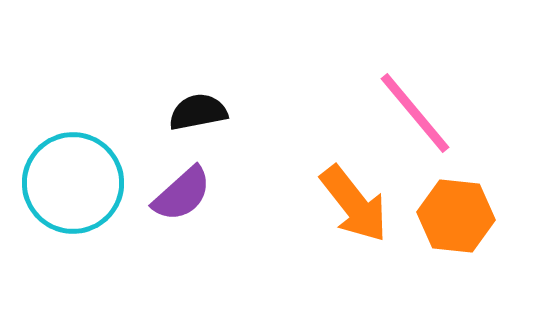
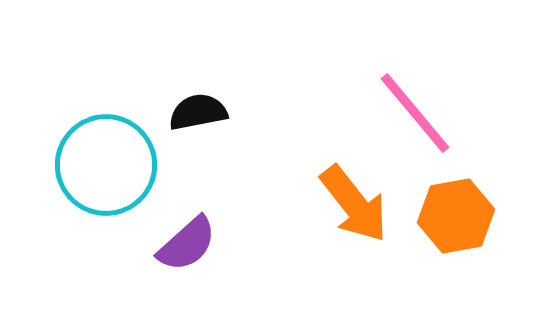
cyan circle: moved 33 px right, 18 px up
purple semicircle: moved 5 px right, 50 px down
orange hexagon: rotated 16 degrees counterclockwise
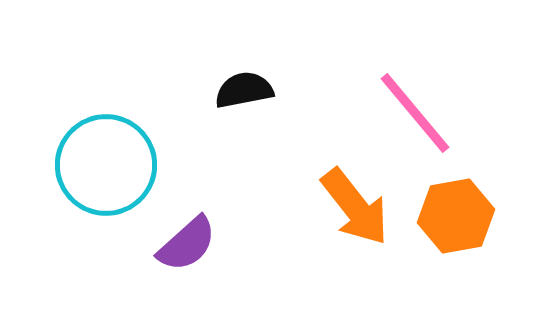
black semicircle: moved 46 px right, 22 px up
orange arrow: moved 1 px right, 3 px down
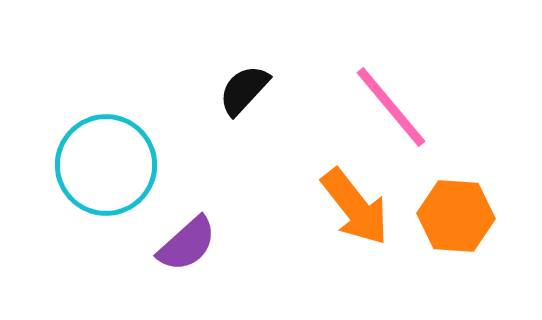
black semicircle: rotated 36 degrees counterclockwise
pink line: moved 24 px left, 6 px up
orange hexagon: rotated 14 degrees clockwise
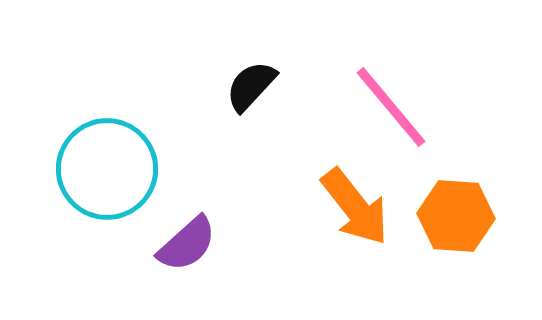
black semicircle: moved 7 px right, 4 px up
cyan circle: moved 1 px right, 4 px down
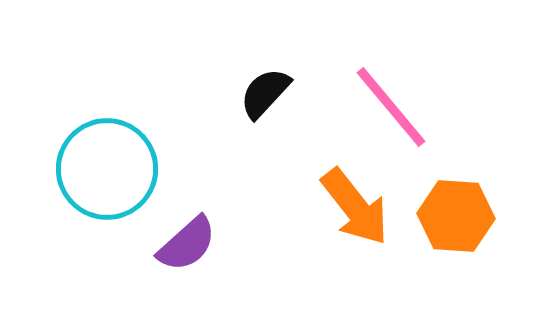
black semicircle: moved 14 px right, 7 px down
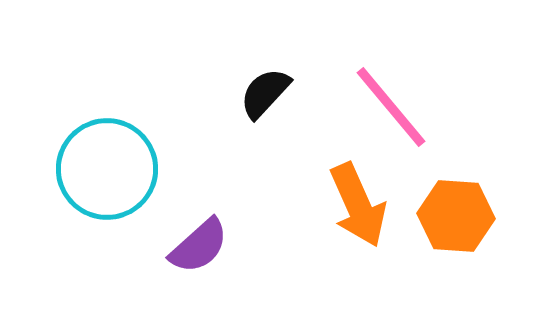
orange arrow: moved 3 px right, 2 px up; rotated 14 degrees clockwise
purple semicircle: moved 12 px right, 2 px down
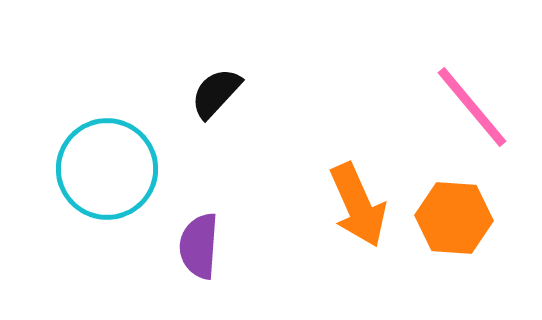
black semicircle: moved 49 px left
pink line: moved 81 px right
orange hexagon: moved 2 px left, 2 px down
purple semicircle: rotated 136 degrees clockwise
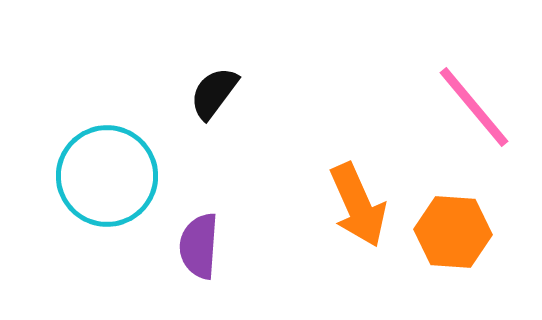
black semicircle: moved 2 px left; rotated 6 degrees counterclockwise
pink line: moved 2 px right
cyan circle: moved 7 px down
orange hexagon: moved 1 px left, 14 px down
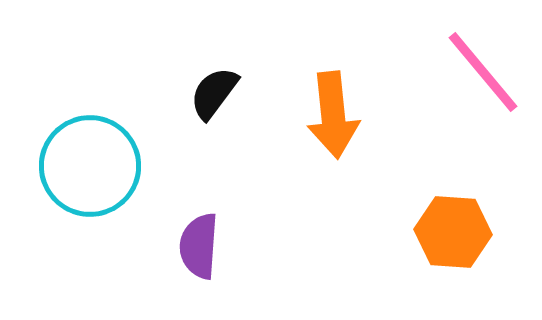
pink line: moved 9 px right, 35 px up
cyan circle: moved 17 px left, 10 px up
orange arrow: moved 25 px left, 90 px up; rotated 18 degrees clockwise
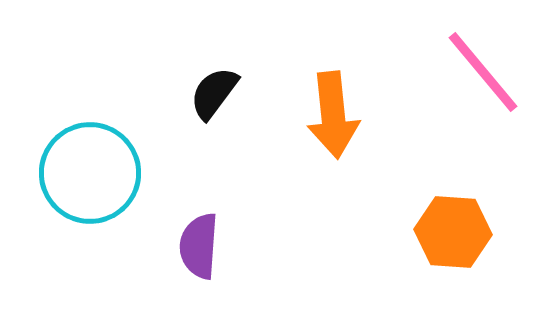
cyan circle: moved 7 px down
